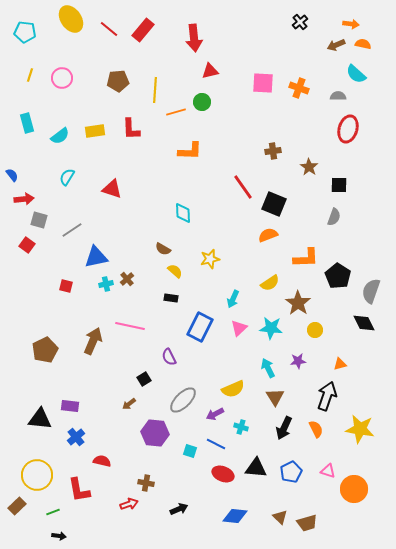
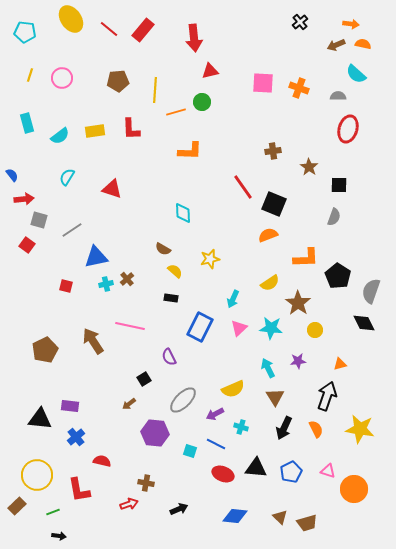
brown arrow at (93, 341): rotated 56 degrees counterclockwise
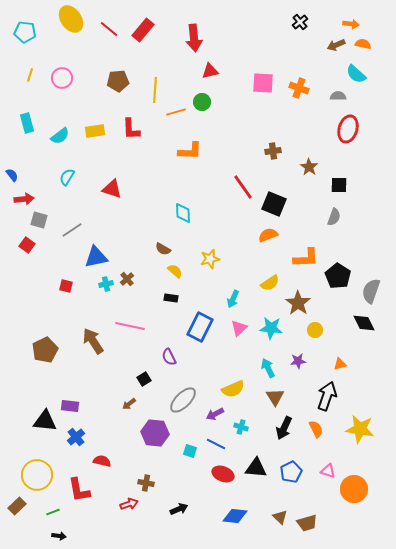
black triangle at (40, 419): moved 5 px right, 2 px down
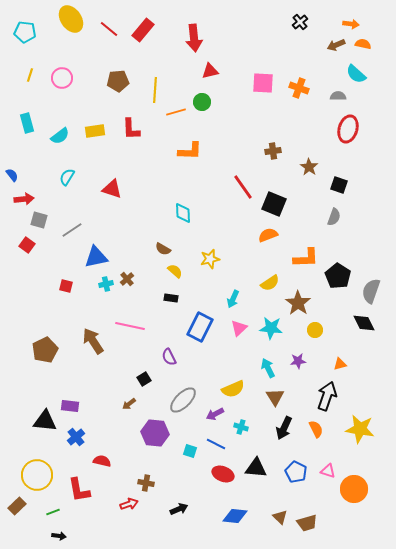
black square at (339, 185): rotated 18 degrees clockwise
blue pentagon at (291, 472): moved 5 px right; rotated 20 degrees counterclockwise
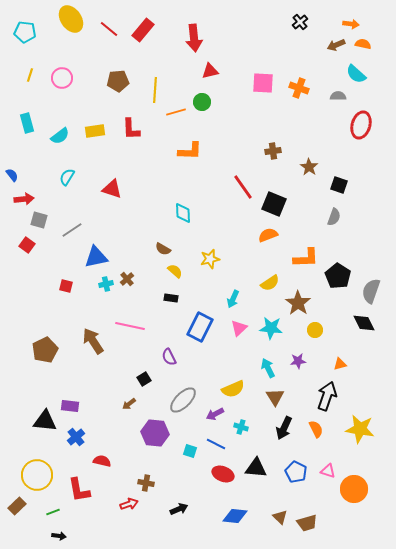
red ellipse at (348, 129): moved 13 px right, 4 px up
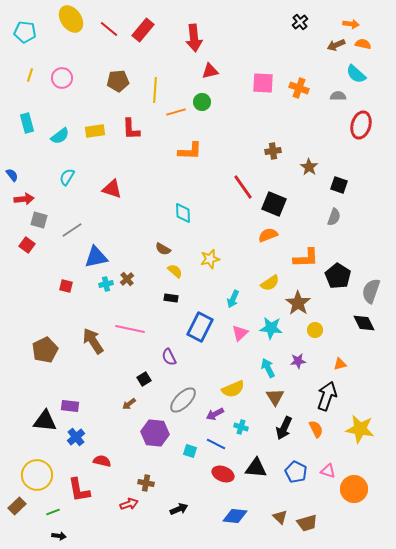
pink line at (130, 326): moved 3 px down
pink triangle at (239, 328): moved 1 px right, 5 px down
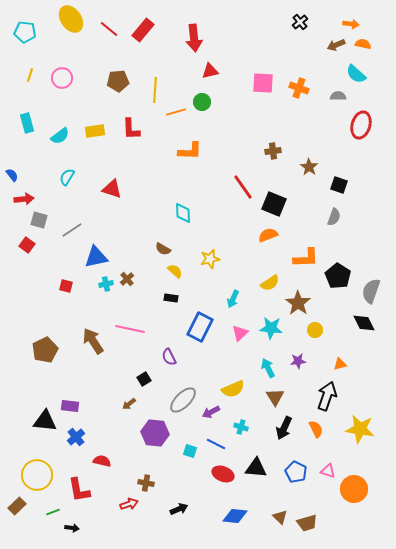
purple arrow at (215, 414): moved 4 px left, 2 px up
black arrow at (59, 536): moved 13 px right, 8 px up
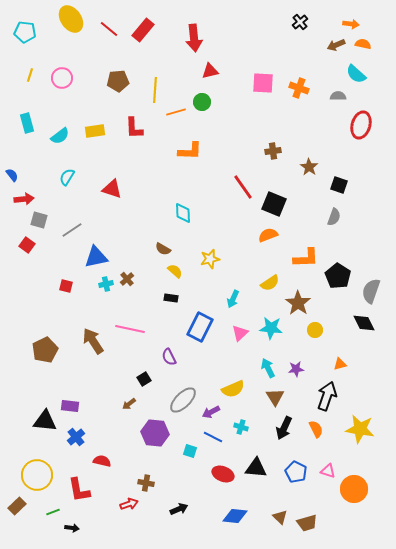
red L-shape at (131, 129): moved 3 px right, 1 px up
purple star at (298, 361): moved 2 px left, 8 px down
blue line at (216, 444): moved 3 px left, 7 px up
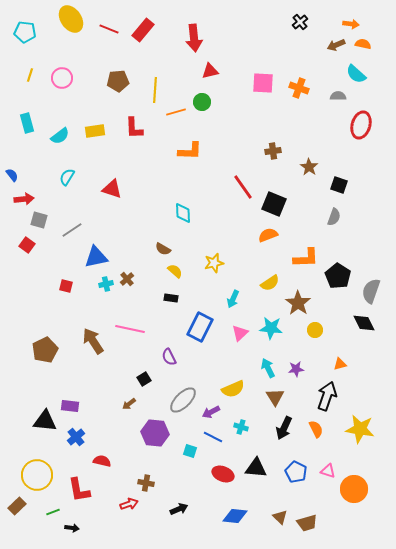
red line at (109, 29): rotated 18 degrees counterclockwise
yellow star at (210, 259): moved 4 px right, 4 px down
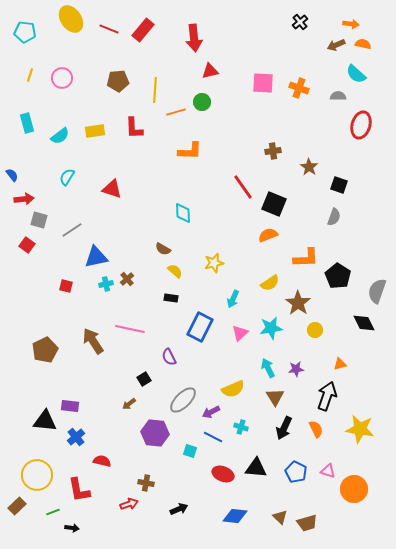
gray semicircle at (371, 291): moved 6 px right
cyan star at (271, 328): rotated 15 degrees counterclockwise
